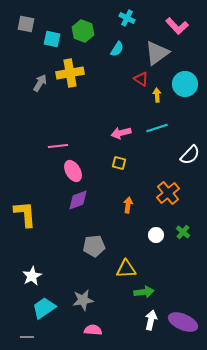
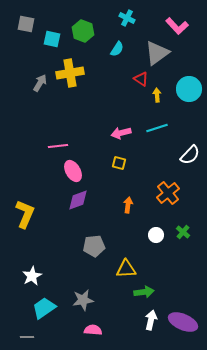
cyan circle: moved 4 px right, 5 px down
yellow L-shape: rotated 28 degrees clockwise
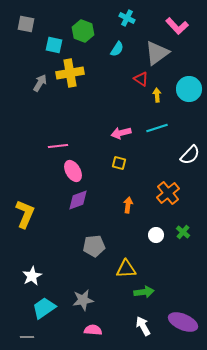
cyan square: moved 2 px right, 6 px down
white arrow: moved 8 px left, 6 px down; rotated 42 degrees counterclockwise
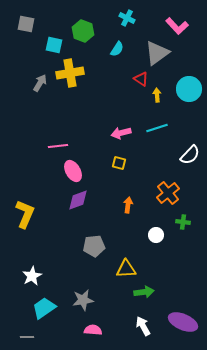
green cross: moved 10 px up; rotated 32 degrees counterclockwise
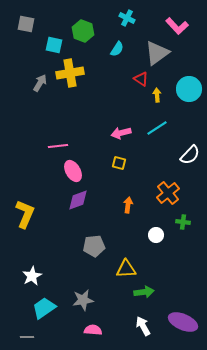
cyan line: rotated 15 degrees counterclockwise
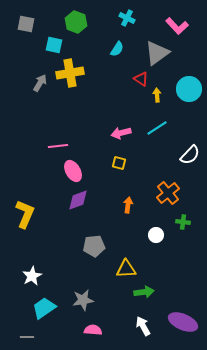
green hexagon: moved 7 px left, 9 px up
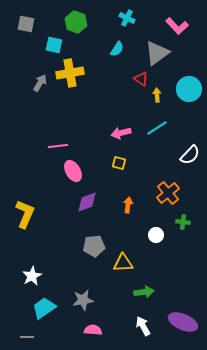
purple diamond: moved 9 px right, 2 px down
yellow triangle: moved 3 px left, 6 px up
